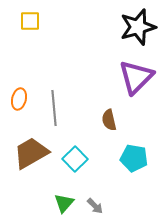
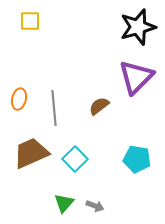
brown semicircle: moved 10 px left, 14 px up; rotated 65 degrees clockwise
brown trapezoid: rotated 6 degrees clockwise
cyan pentagon: moved 3 px right, 1 px down
gray arrow: rotated 24 degrees counterclockwise
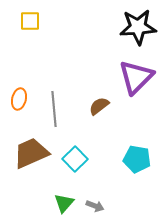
black star: rotated 12 degrees clockwise
gray line: moved 1 px down
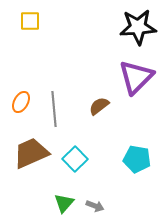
orange ellipse: moved 2 px right, 3 px down; rotated 15 degrees clockwise
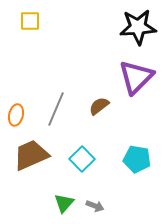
orange ellipse: moved 5 px left, 13 px down; rotated 15 degrees counterclockwise
gray line: moved 2 px right; rotated 28 degrees clockwise
brown trapezoid: moved 2 px down
cyan square: moved 7 px right
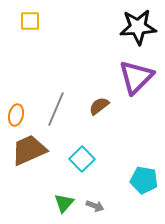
brown trapezoid: moved 2 px left, 5 px up
cyan pentagon: moved 7 px right, 21 px down
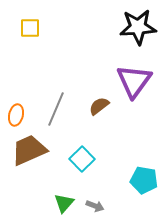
yellow square: moved 7 px down
purple triangle: moved 2 px left, 4 px down; rotated 9 degrees counterclockwise
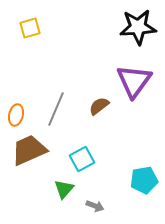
yellow square: rotated 15 degrees counterclockwise
cyan square: rotated 15 degrees clockwise
cyan pentagon: rotated 20 degrees counterclockwise
green triangle: moved 14 px up
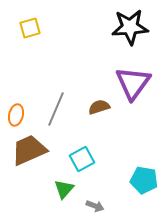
black star: moved 8 px left
purple triangle: moved 1 px left, 2 px down
brown semicircle: moved 1 px down; rotated 20 degrees clockwise
cyan pentagon: rotated 20 degrees clockwise
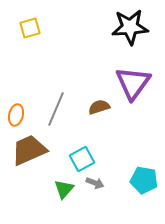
gray arrow: moved 23 px up
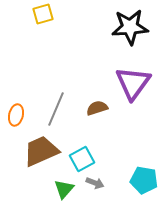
yellow square: moved 13 px right, 14 px up
brown semicircle: moved 2 px left, 1 px down
brown trapezoid: moved 12 px right, 1 px down
